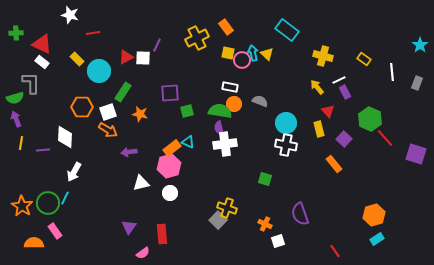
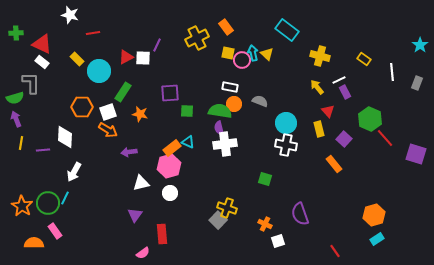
yellow cross at (323, 56): moved 3 px left
green square at (187, 111): rotated 16 degrees clockwise
purple triangle at (129, 227): moved 6 px right, 12 px up
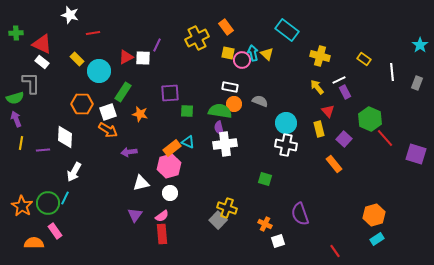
orange hexagon at (82, 107): moved 3 px up
pink semicircle at (143, 253): moved 19 px right, 37 px up
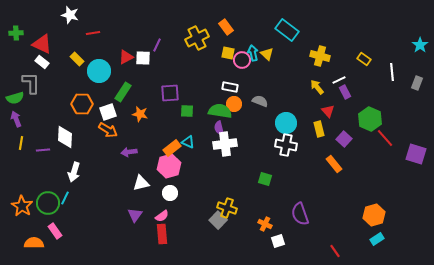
white arrow at (74, 172): rotated 12 degrees counterclockwise
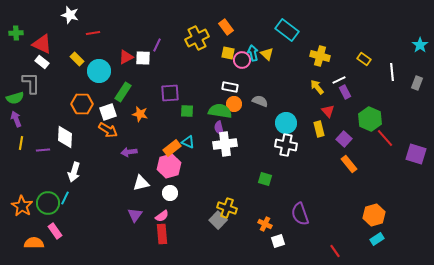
orange rectangle at (334, 164): moved 15 px right
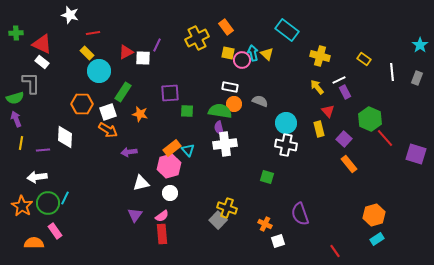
red triangle at (126, 57): moved 5 px up
yellow rectangle at (77, 59): moved 10 px right, 6 px up
gray rectangle at (417, 83): moved 5 px up
cyan triangle at (188, 142): moved 8 px down; rotated 24 degrees clockwise
white arrow at (74, 172): moved 37 px left, 5 px down; rotated 66 degrees clockwise
green square at (265, 179): moved 2 px right, 2 px up
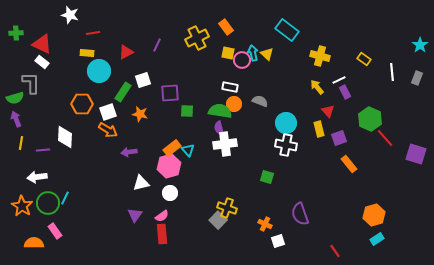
yellow rectangle at (87, 53): rotated 40 degrees counterclockwise
white square at (143, 58): moved 22 px down; rotated 21 degrees counterclockwise
purple square at (344, 139): moved 5 px left, 1 px up; rotated 28 degrees clockwise
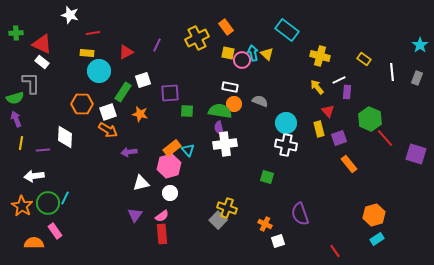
purple rectangle at (345, 92): moved 2 px right; rotated 32 degrees clockwise
white arrow at (37, 177): moved 3 px left, 1 px up
